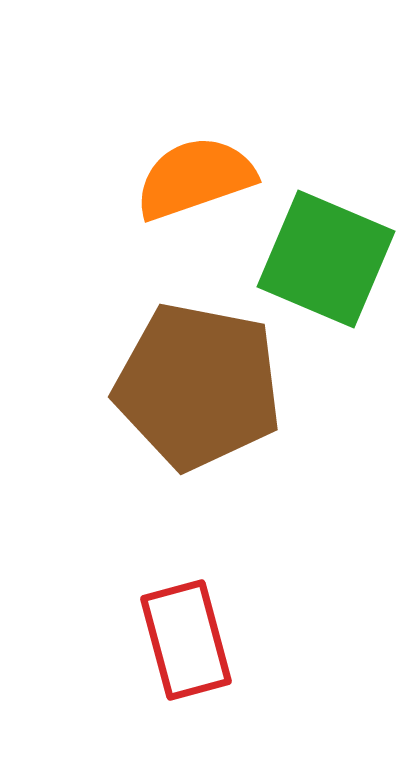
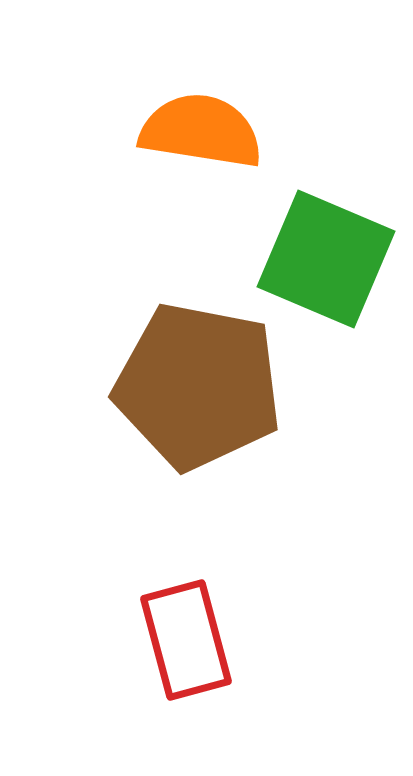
orange semicircle: moved 6 px right, 47 px up; rotated 28 degrees clockwise
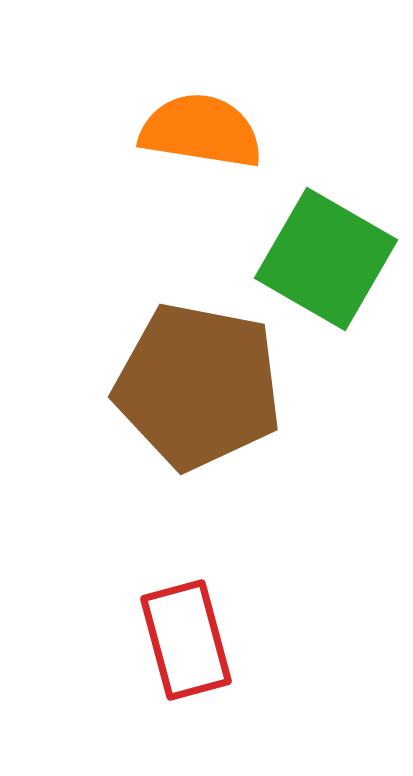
green square: rotated 7 degrees clockwise
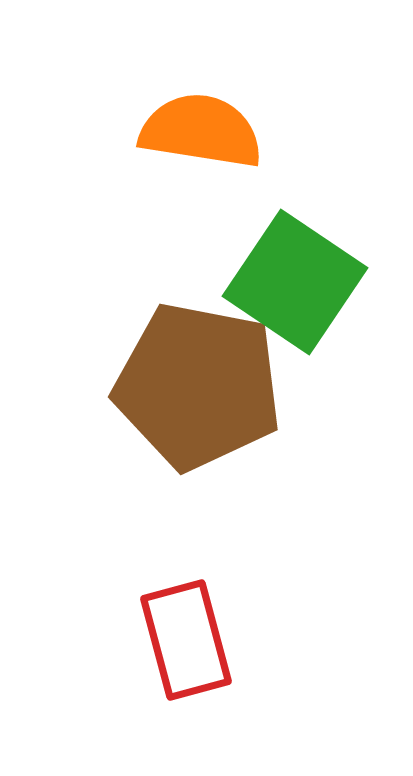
green square: moved 31 px left, 23 px down; rotated 4 degrees clockwise
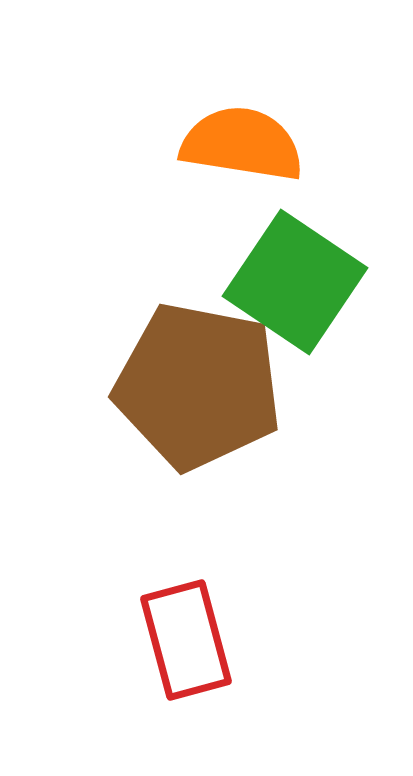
orange semicircle: moved 41 px right, 13 px down
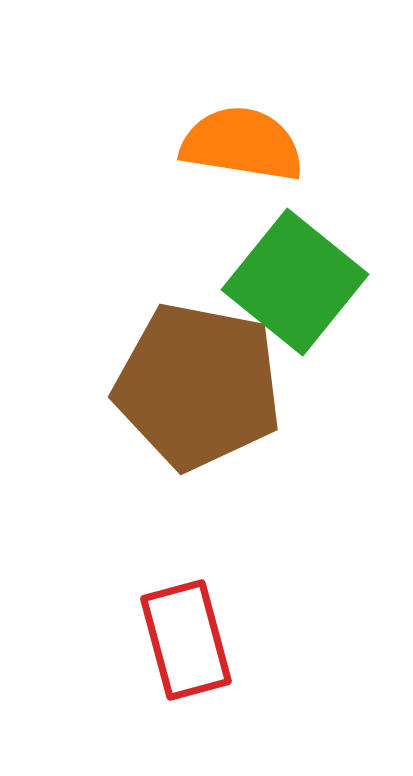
green square: rotated 5 degrees clockwise
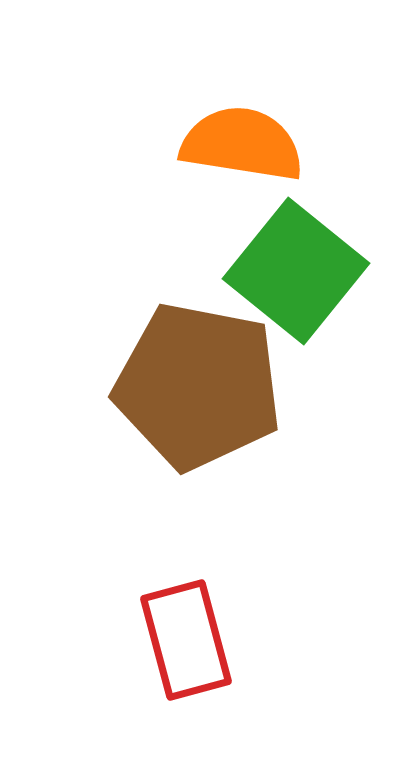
green square: moved 1 px right, 11 px up
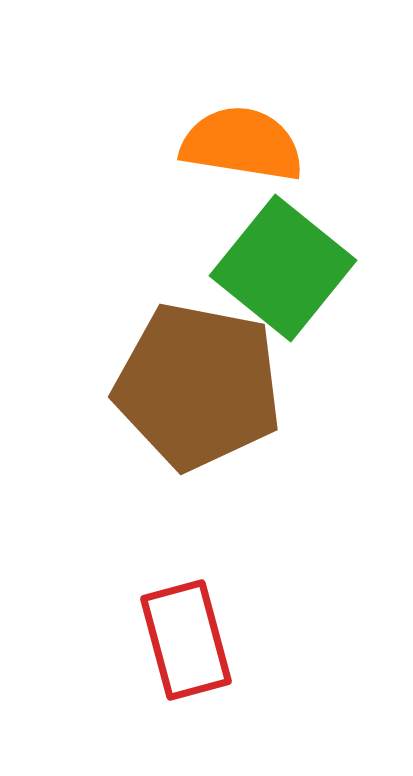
green square: moved 13 px left, 3 px up
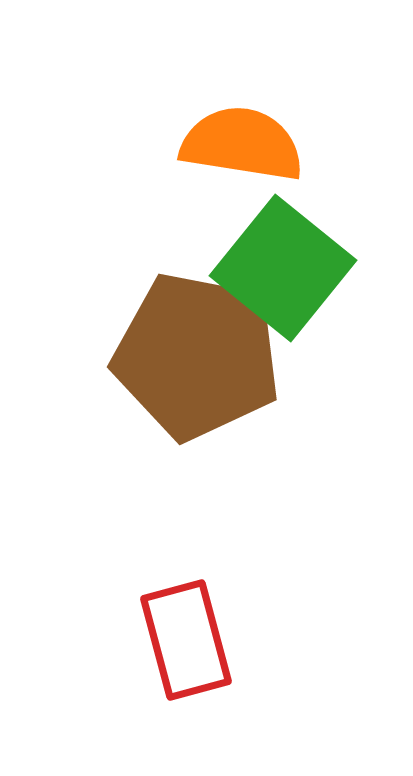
brown pentagon: moved 1 px left, 30 px up
